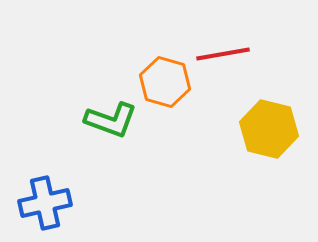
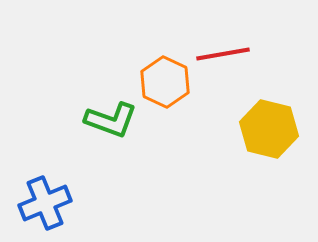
orange hexagon: rotated 9 degrees clockwise
blue cross: rotated 9 degrees counterclockwise
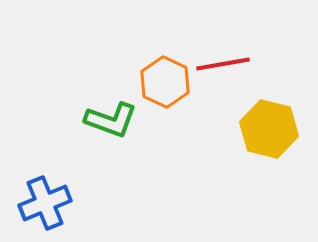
red line: moved 10 px down
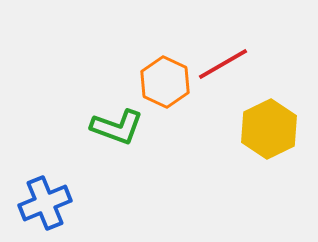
red line: rotated 20 degrees counterclockwise
green L-shape: moved 6 px right, 7 px down
yellow hexagon: rotated 20 degrees clockwise
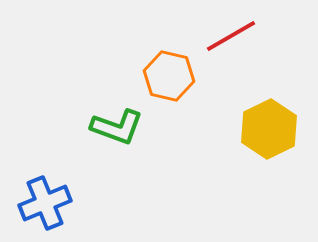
red line: moved 8 px right, 28 px up
orange hexagon: moved 4 px right, 6 px up; rotated 12 degrees counterclockwise
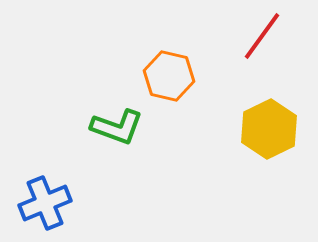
red line: moved 31 px right; rotated 24 degrees counterclockwise
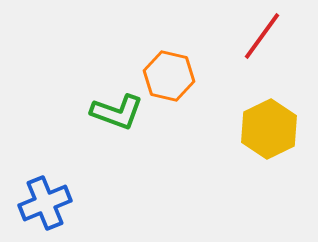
green L-shape: moved 15 px up
